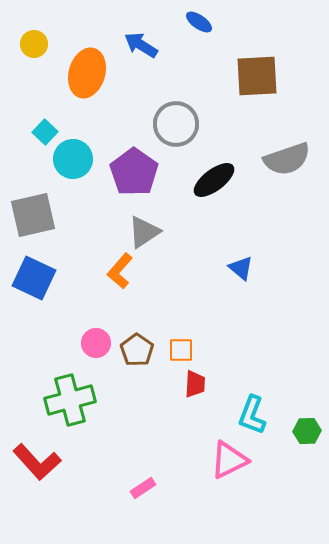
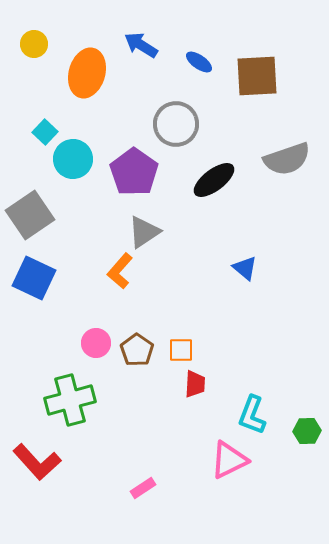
blue ellipse: moved 40 px down
gray square: moved 3 px left; rotated 21 degrees counterclockwise
blue triangle: moved 4 px right
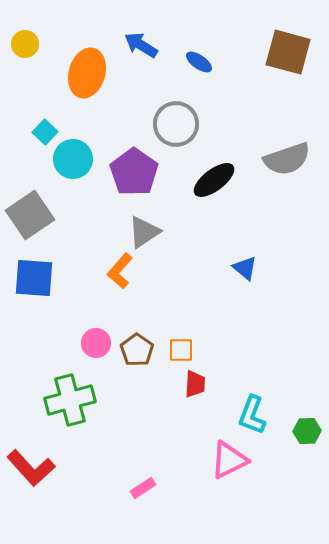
yellow circle: moved 9 px left
brown square: moved 31 px right, 24 px up; rotated 18 degrees clockwise
blue square: rotated 21 degrees counterclockwise
red L-shape: moved 6 px left, 6 px down
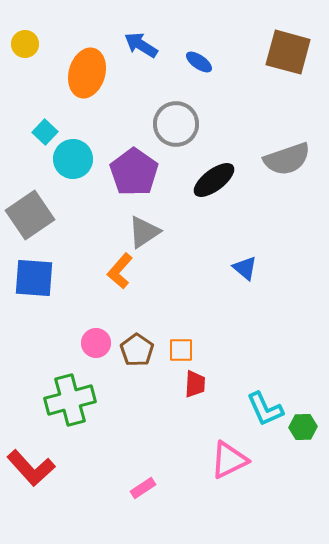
cyan L-shape: moved 13 px right, 6 px up; rotated 45 degrees counterclockwise
green hexagon: moved 4 px left, 4 px up
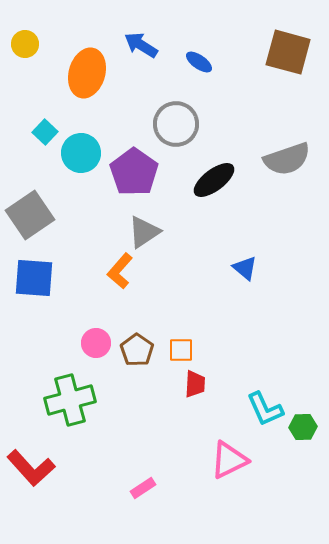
cyan circle: moved 8 px right, 6 px up
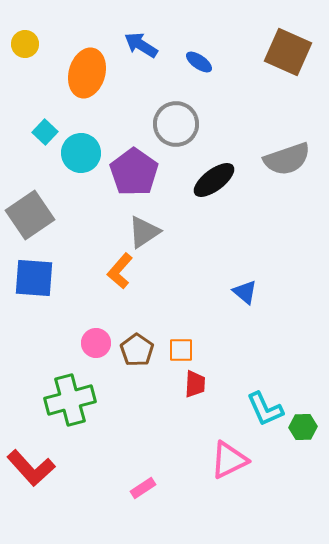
brown square: rotated 9 degrees clockwise
blue triangle: moved 24 px down
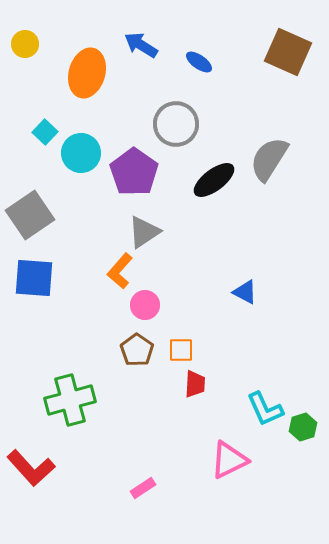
gray semicircle: moved 18 px left; rotated 141 degrees clockwise
blue triangle: rotated 12 degrees counterclockwise
pink circle: moved 49 px right, 38 px up
green hexagon: rotated 16 degrees counterclockwise
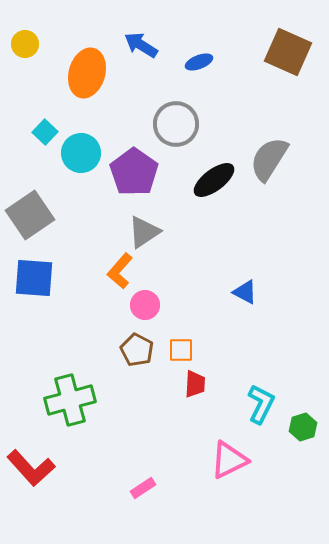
blue ellipse: rotated 56 degrees counterclockwise
brown pentagon: rotated 8 degrees counterclockwise
cyan L-shape: moved 4 px left, 5 px up; rotated 129 degrees counterclockwise
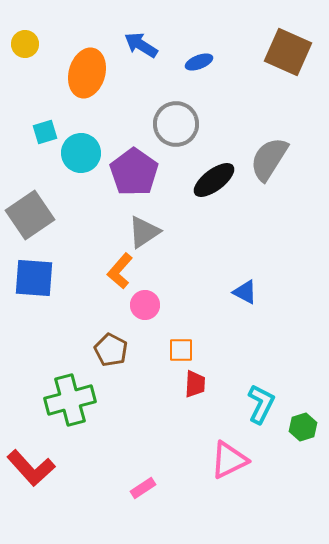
cyan square: rotated 30 degrees clockwise
brown pentagon: moved 26 px left
